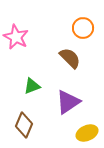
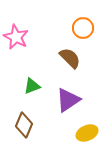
purple triangle: moved 2 px up
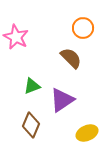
brown semicircle: moved 1 px right
purple triangle: moved 6 px left
brown diamond: moved 7 px right
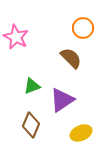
yellow ellipse: moved 6 px left
